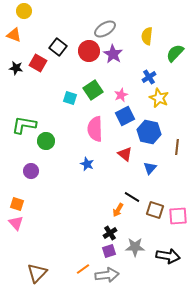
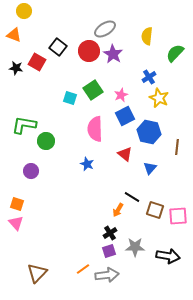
red square: moved 1 px left, 1 px up
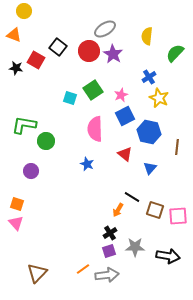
red square: moved 1 px left, 2 px up
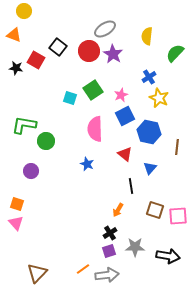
black line: moved 1 px left, 11 px up; rotated 49 degrees clockwise
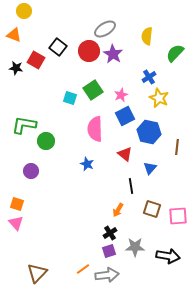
brown square: moved 3 px left, 1 px up
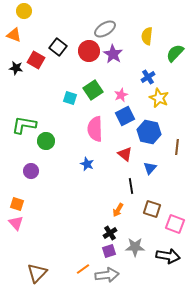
blue cross: moved 1 px left
pink square: moved 3 px left, 8 px down; rotated 24 degrees clockwise
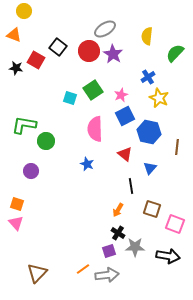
black cross: moved 8 px right; rotated 24 degrees counterclockwise
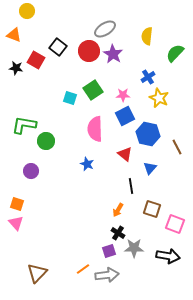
yellow circle: moved 3 px right
pink star: moved 2 px right; rotated 24 degrees clockwise
blue hexagon: moved 1 px left, 2 px down
brown line: rotated 35 degrees counterclockwise
gray star: moved 1 px left, 1 px down
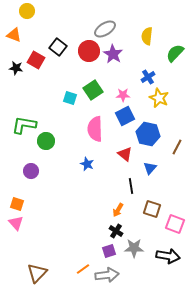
brown line: rotated 56 degrees clockwise
black cross: moved 2 px left, 2 px up
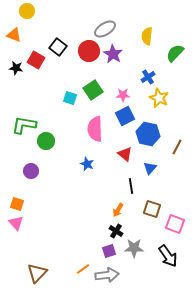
black arrow: rotated 45 degrees clockwise
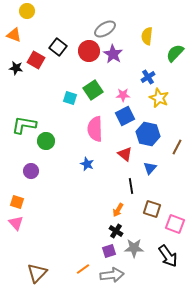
orange square: moved 2 px up
gray arrow: moved 5 px right
